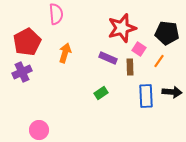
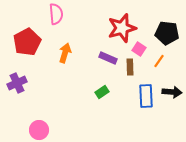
purple cross: moved 5 px left, 11 px down
green rectangle: moved 1 px right, 1 px up
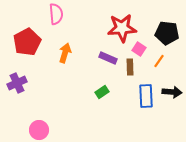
red star: rotated 12 degrees clockwise
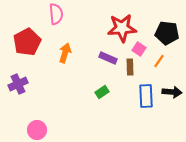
purple cross: moved 1 px right, 1 px down
pink circle: moved 2 px left
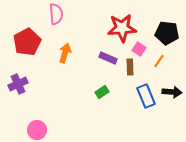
blue rectangle: rotated 20 degrees counterclockwise
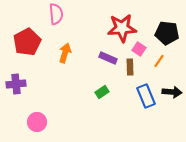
purple cross: moved 2 px left; rotated 18 degrees clockwise
pink circle: moved 8 px up
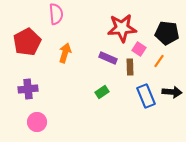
purple cross: moved 12 px right, 5 px down
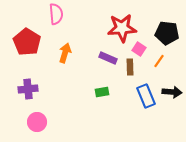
red pentagon: rotated 12 degrees counterclockwise
green rectangle: rotated 24 degrees clockwise
